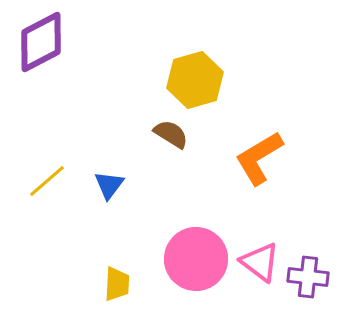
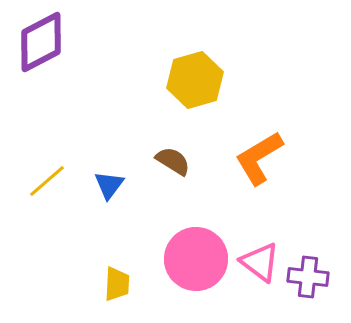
brown semicircle: moved 2 px right, 27 px down
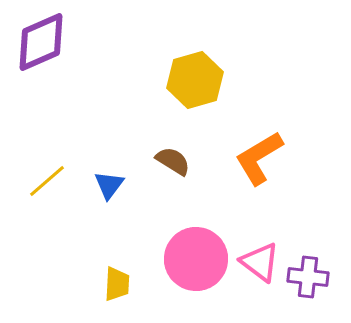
purple diamond: rotated 4 degrees clockwise
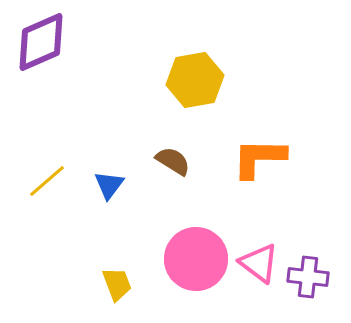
yellow hexagon: rotated 6 degrees clockwise
orange L-shape: rotated 32 degrees clockwise
pink triangle: moved 1 px left, 1 px down
yellow trapezoid: rotated 24 degrees counterclockwise
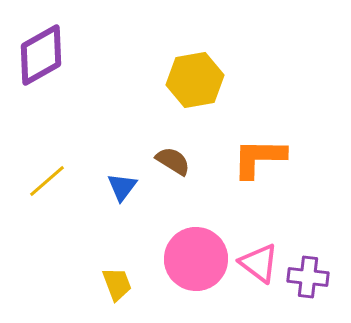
purple diamond: moved 13 px down; rotated 6 degrees counterclockwise
blue triangle: moved 13 px right, 2 px down
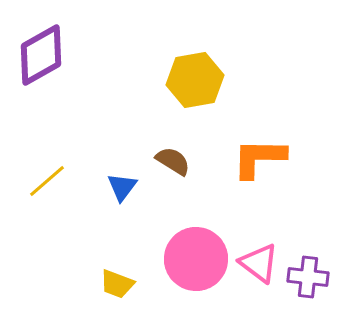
yellow trapezoid: rotated 132 degrees clockwise
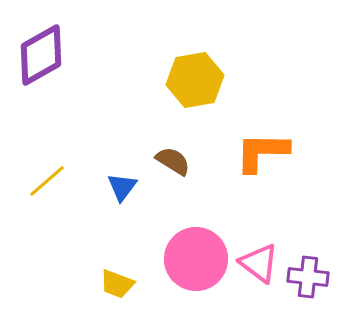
orange L-shape: moved 3 px right, 6 px up
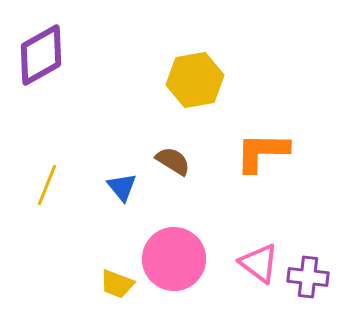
yellow line: moved 4 px down; rotated 27 degrees counterclockwise
blue triangle: rotated 16 degrees counterclockwise
pink circle: moved 22 px left
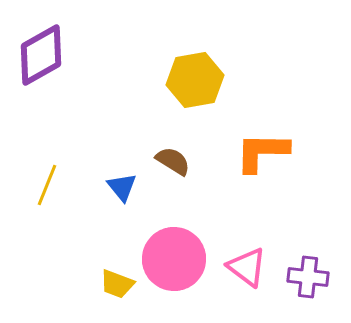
pink triangle: moved 12 px left, 4 px down
